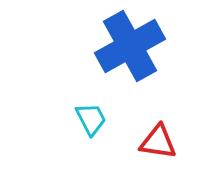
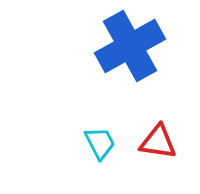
cyan trapezoid: moved 9 px right, 24 px down
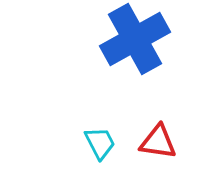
blue cross: moved 5 px right, 7 px up
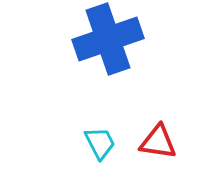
blue cross: moved 27 px left; rotated 10 degrees clockwise
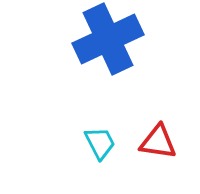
blue cross: rotated 6 degrees counterclockwise
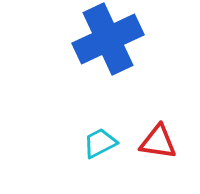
cyan trapezoid: rotated 90 degrees counterclockwise
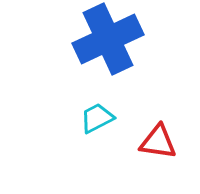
cyan trapezoid: moved 3 px left, 25 px up
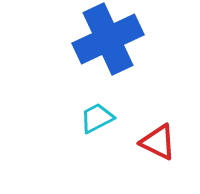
red triangle: rotated 18 degrees clockwise
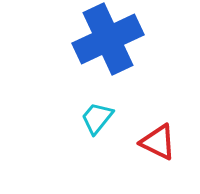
cyan trapezoid: rotated 24 degrees counterclockwise
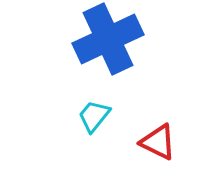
cyan trapezoid: moved 3 px left, 2 px up
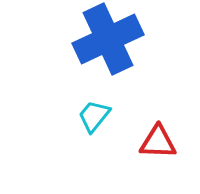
red triangle: rotated 24 degrees counterclockwise
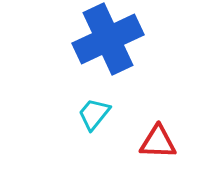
cyan trapezoid: moved 2 px up
